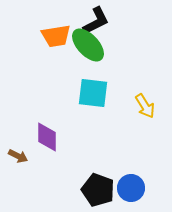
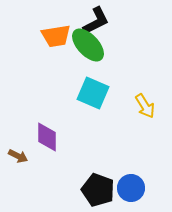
cyan square: rotated 16 degrees clockwise
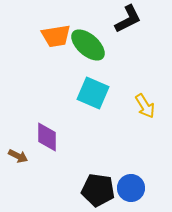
black L-shape: moved 32 px right, 2 px up
green ellipse: rotated 6 degrees counterclockwise
black pentagon: rotated 12 degrees counterclockwise
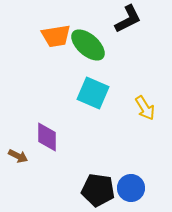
yellow arrow: moved 2 px down
